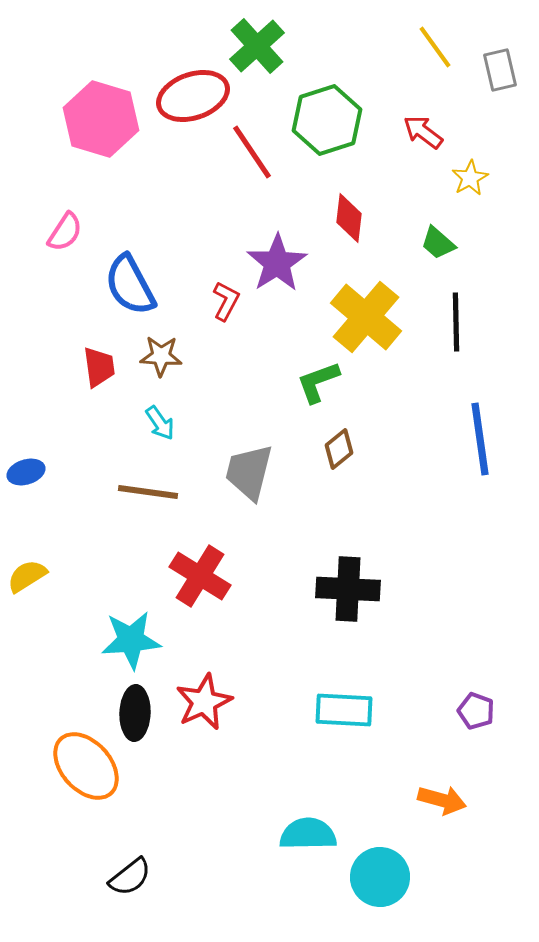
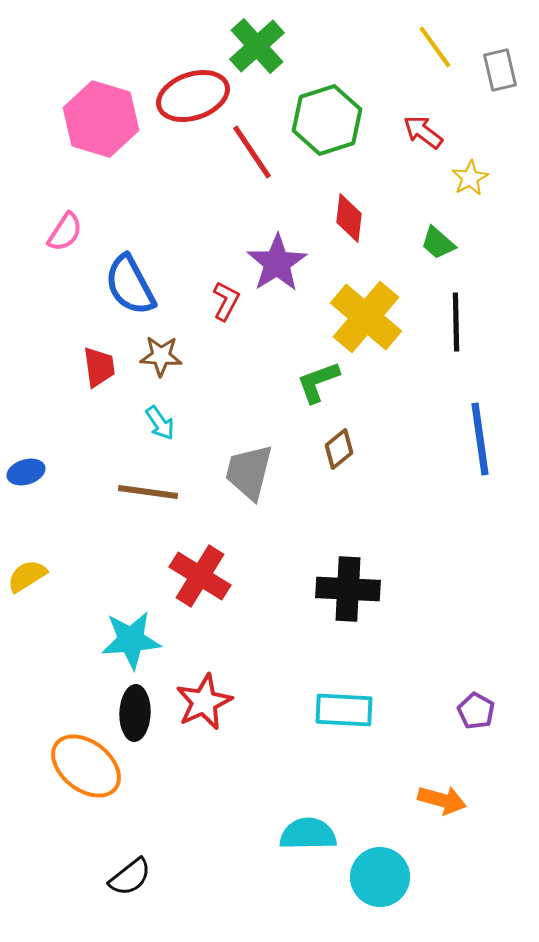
purple pentagon: rotated 9 degrees clockwise
orange ellipse: rotated 10 degrees counterclockwise
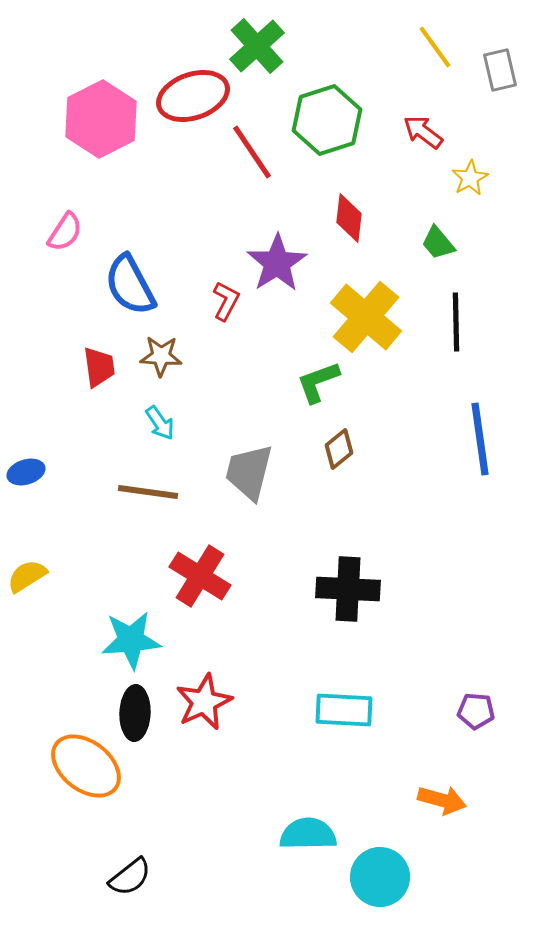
pink hexagon: rotated 16 degrees clockwise
green trapezoid: rotated 9 degrees clockwise
purple pentagon: rotated 24 degrees counterclockwise
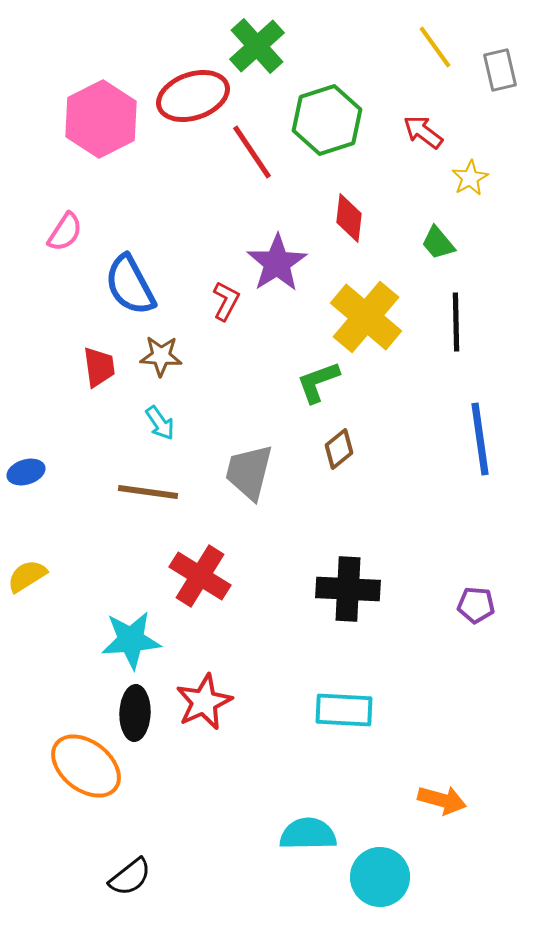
purple pentagon: moved 106 px up
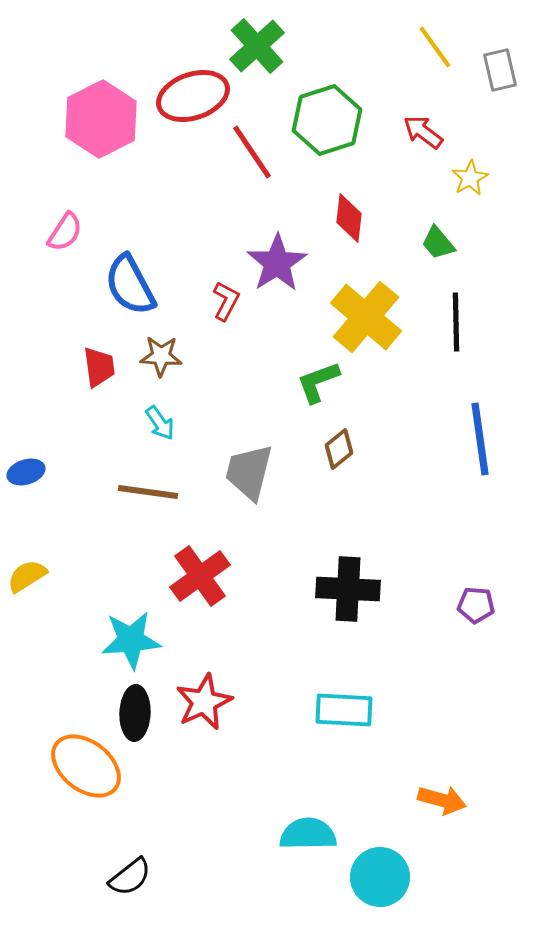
red cross: rotated 22 degrees clockwise
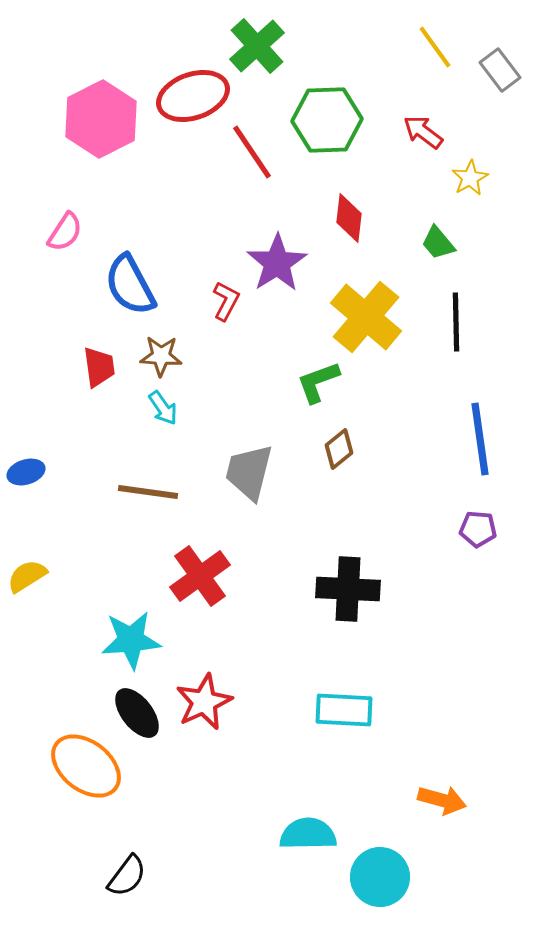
gray rectangle: rotated 24 degrees counterclockwise
green hexagon: rotated 16 degrees clockwise
cyan arrow: moved 3 px right, 15 px up
purple pentagon: moved 2 px right, 76 px up
black ellipse: moved 2 px right; rotated 40 degrees counterclockwise
black semicircle: moved 3 px left, 1 px up; rotated 15 degrees counterclockwise
